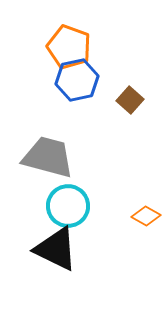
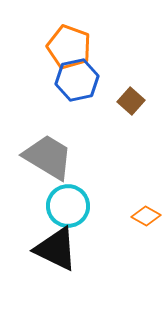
brown square: moved 1 px right, 1 px down
gray trapezoid: rotated 16 degrees clockwise
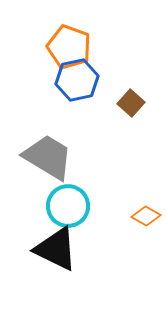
brown square: moved 2 px down
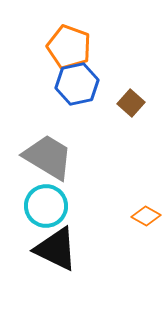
blue hexagon: moved 4 px down
cyan circle: moved 22 px left
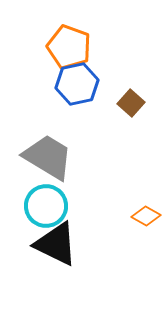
black triangle: moved 5 px up
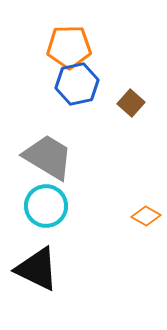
orange pentagon: rotated 21 degrees counterclockwise
black triangle: moved 19 px left, 25 px down
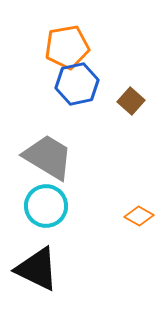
orange pentagon: moved 2 px left; rotated 9 degrees counterclockwise
brown square: moved 2 px up
orange diamond: moved 7 px left
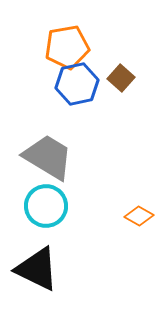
brown square: moved 10 px left, 23 px up
